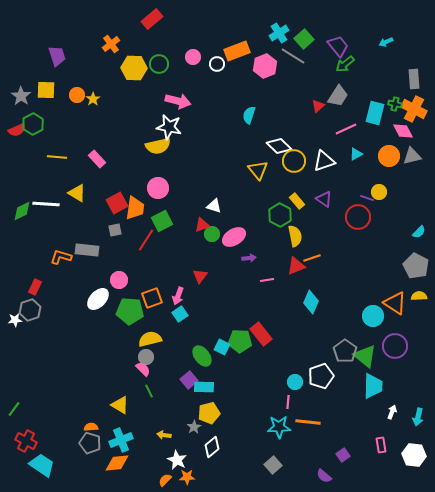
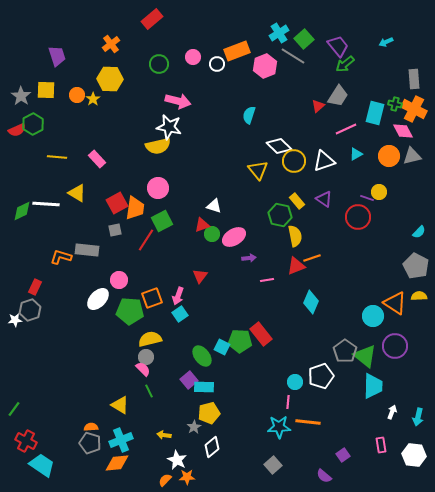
yellow hexagon at (134, 68): moved 24 px left, 11 px down
green hexagon at (280, 215): rotated 15 degrees counterclockwise
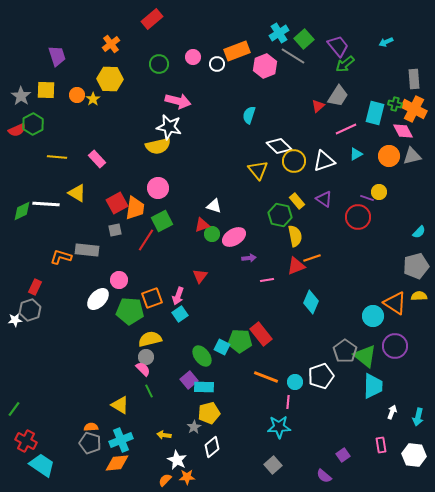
gray pentagon at (416, 266): rotated 30 degrees clockwise
orange line at (308, 422): moved 42 px left, 45 px up; rotated 15 degrees clockwise
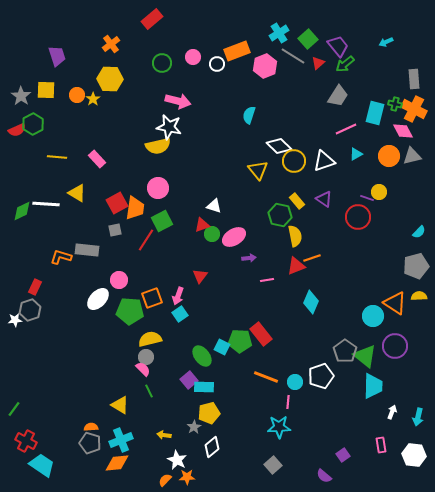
green square at (304, 39): moved 4 px right
green circle at (159, 64): moved 3 px right, 1 px up
red triangle at (318, 106): moved 43 px up
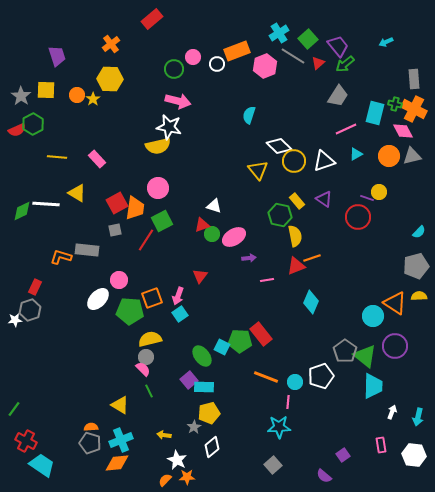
green circle at (162, 63): moved 12 px right, 6 px down
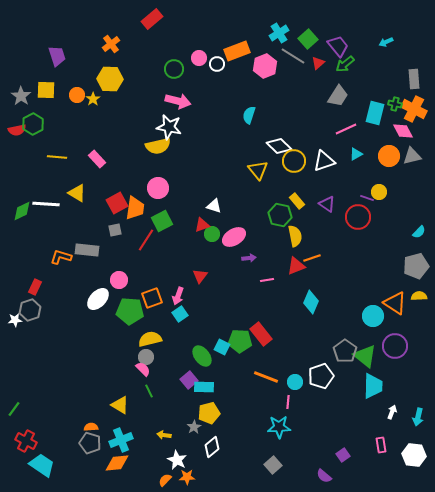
pink circle at (193, 57): moved 6 px right, 1 px down
red semicircle at (17, 130): rotated 12 degrees clockwise
purple triangle at (324, 199): moved 3 px right, 5 px down
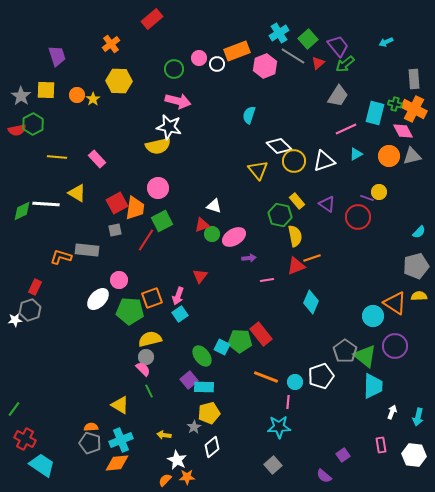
yellow hexagon at (110, 79): moved 9 px right, 2 px down
red cross at (26, 441): moved 1 px left, 2 px up
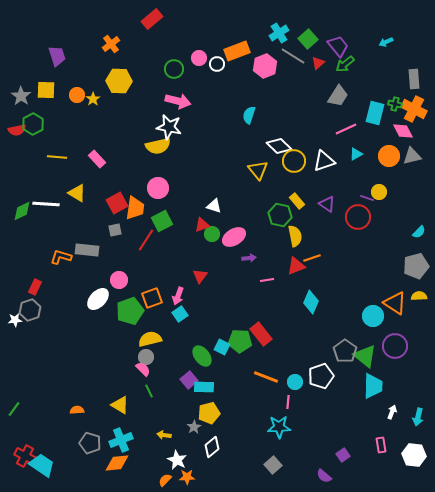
green pentagon at (130, 311): rotated 24 degrees counterclockwise
orange semicircle at (91, 427): moved 14 px left, 17 px up
red cross at (25, 439): moved 17 px down
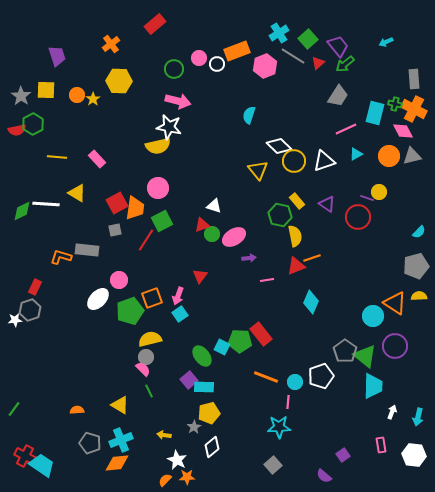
red rectangle at (152, 19): moved 3 px right, 5 px down
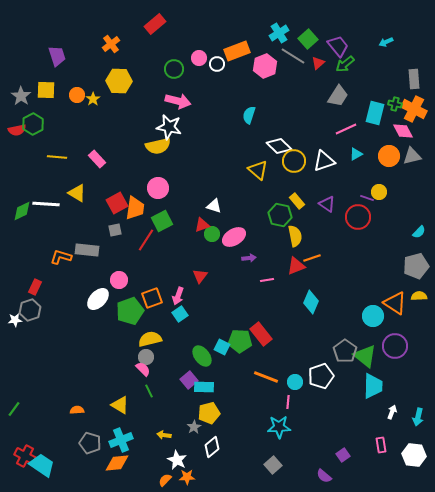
yellow triangle at (258, 170): rotated 10 degrees counterclockwise
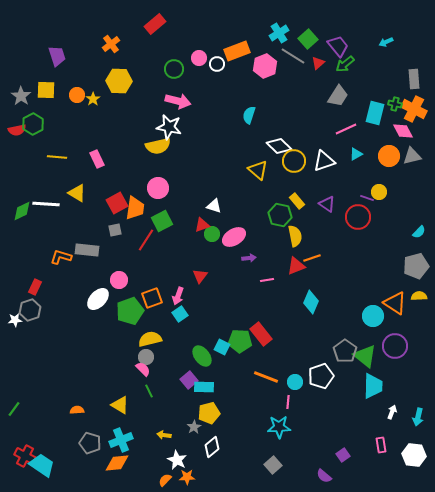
pink rectangle at (97, 159): rotated 18 degrees clockwise
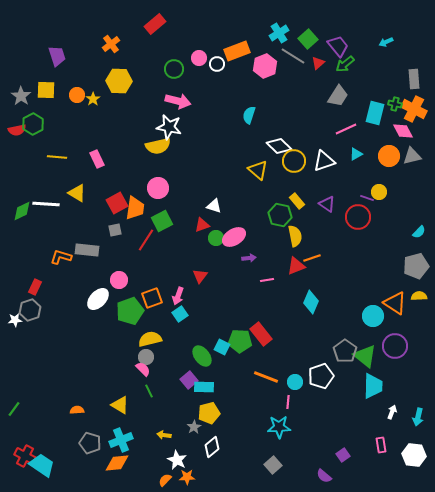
green circle at (212, 234): moved 4 px right, 4 px down
